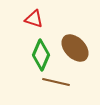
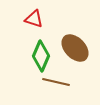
green diamond: moved 1 px down
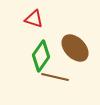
green diamond: rotated 12 degrees clockwise
brown line: moved 1 px left, 5 px up
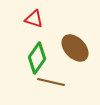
green diamond: moved 4 px left, 2 px down
brown line: moved 4 px left, 5 px down
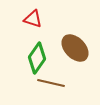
red triangle: moved 1 px left
brown line: moved 1 px down
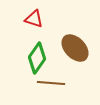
red triangle: moved 1 px right
brown line: rotated 8 degrees counterclockwise
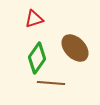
red triangle: rotated 36 degrees counterclockwise
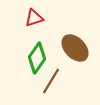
red triangle: moved 1 px up
brown line: moved 2 px up; rotated 64 degrees counterclockwise
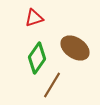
brown ellipse: rotated 12 degrees counterclockwise
brown line: moved 1 px right, 4 px down
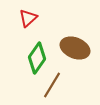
red triangle: moved 6 px left; rotated 24 degrees counterclockwise
brown ellipse: rotated 12 degrees counterclockwise
